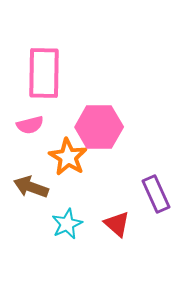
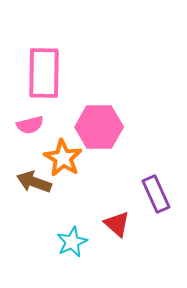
orange star: moved 5 px left, 1 px down
brown arrow: moved 3 px right, 5 px up
cyan star: moved 5 px right, 18 px down
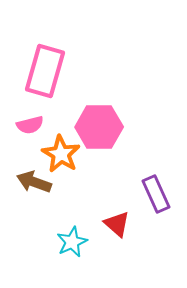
pink rectangle: moved 1 px right, 2 px up; rotated 15 degrees clockwise
orange star: moved 2 px left, 4 px up
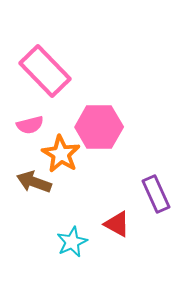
pink rectangle: rotated 60 degrees counterclockwise
red triangle: rotated 12 degrees counterclockwise
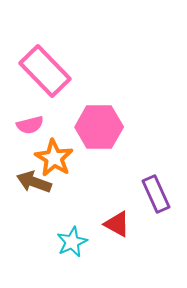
orange star: moved 7 px left, 4 px down
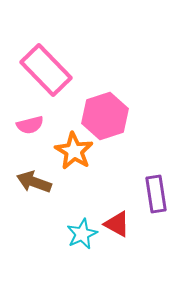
pink rectangle: moved 1 px right, 1 px up
pink hexagon: moved 6 px right, 11 px up; rotated 18 degrees counterclockwise
orange star: moved 20 px right, 7 px up
purple rectangle: rotated 15 degrees clockwise
cyan star: moved 10 px right, 8 px up
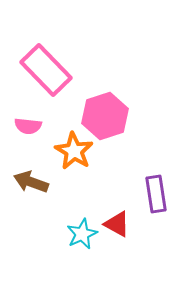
pink semicircle: moved 2 px left, 1 px down; rotated 20 degrees clockwise
brown arrow: moved 3 px left
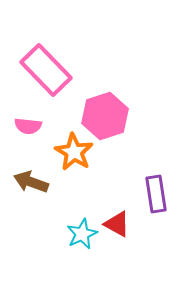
orange star: moved 1 px down
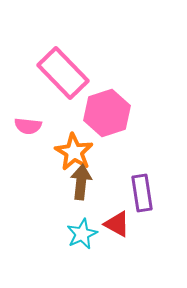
pink rectangle: moved 17 px right, 3 px down
pink hexagon: moved 2 px right, 3 px up
brown arrow: moved 50 px right; rotated 76 degrees clockwise
purple rectangle: moved 14 px left, 1 px up
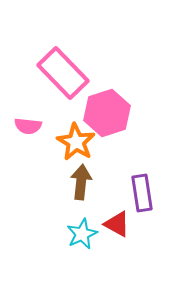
orange star: moved 2 px right, 10 px up
